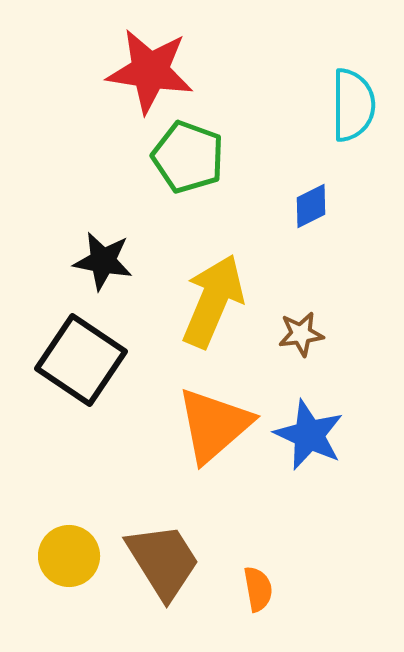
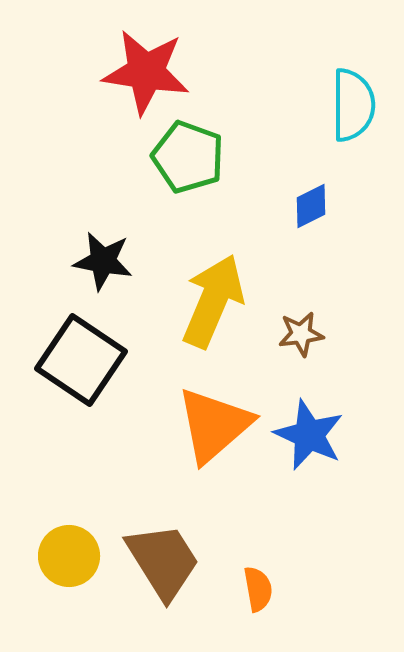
red star: moved 4 px left, 1 px down
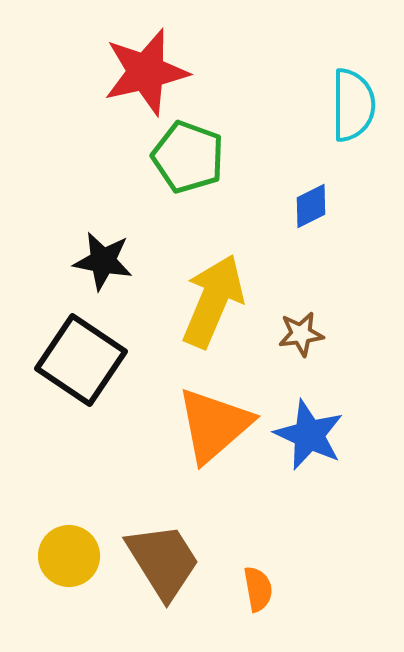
red star: rotated 22 degrees counterclockwise
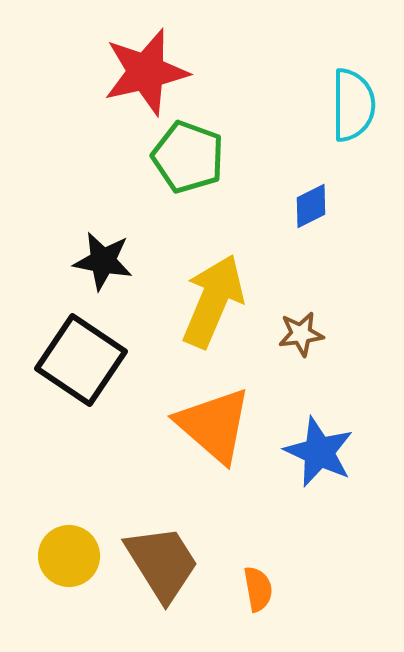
orange triangle: rotated 38 degrees counterclockwise
blue star: moved 10 px right, 17 px down
brown trapezoid: moved 1 px left, 2 px down
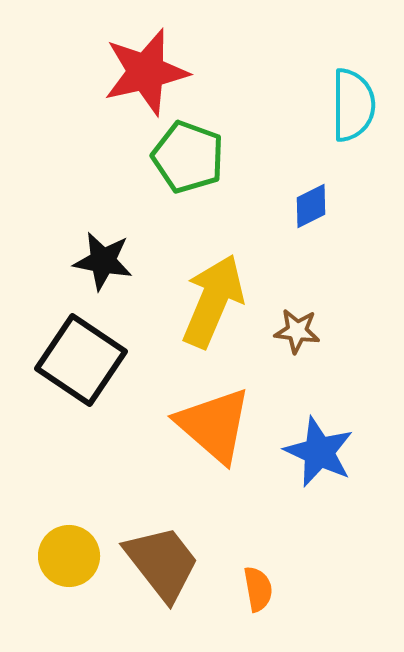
brown star: moved 4 px left, 3 px up; rotated 15 degrees clockwise
brown trapezoid: rotated 6 degrees counterclockwise
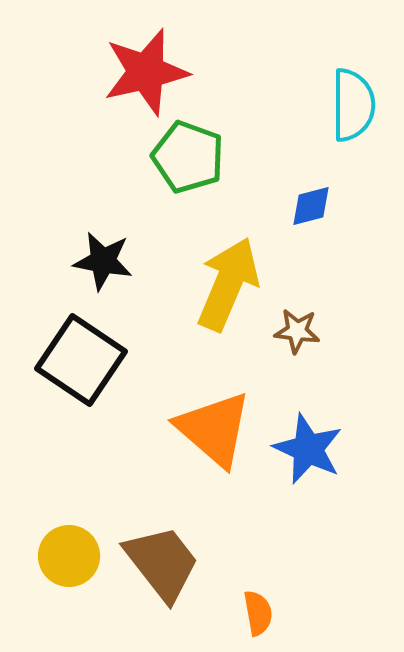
blue diamond: rotated 12 degrees clockwise
yellow arrow: moved 15 px right, 17 px up
orange triangle: moved 4 px down
blue star: moved 11 px left, 3 px up
orange semicircle: moved 24 px down
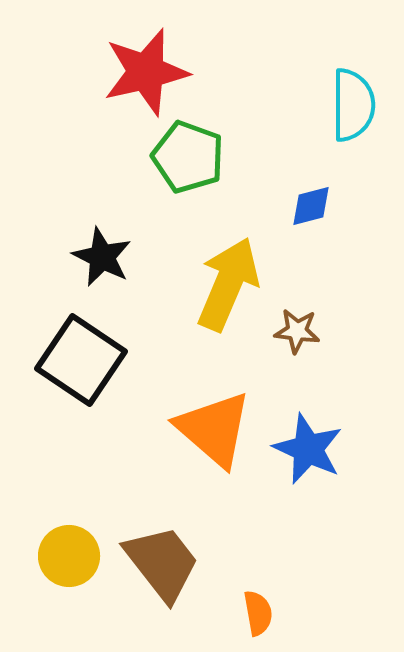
black star: moved 1 px left, 4 px up; rotated 16 degrees clockwise
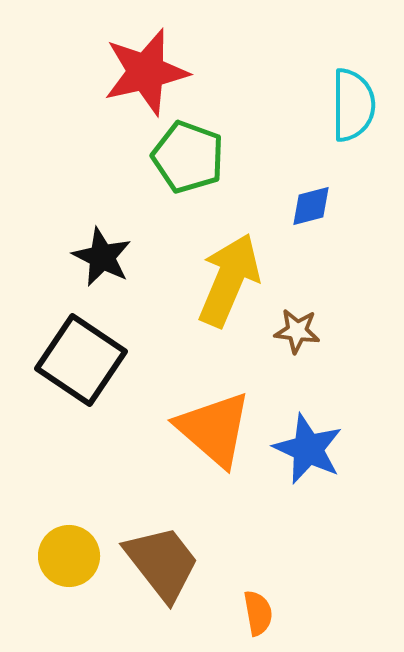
yellow arrow: moved 1 px right, 4 px up
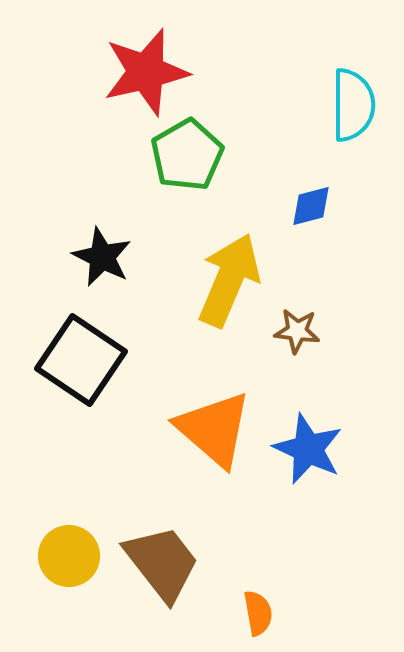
green pentagon: moved 1 px left, 2 px up; rotated 22 degrees clockwise
